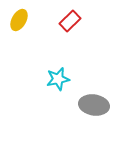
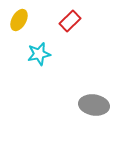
cyan star: moved 19 px left, 25 px up
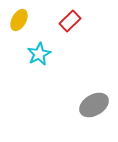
cyan star: rotated 15 degrees counterclockwise
gray ellipse: rotated 40 degrees counterclockwise
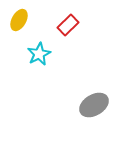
red rectangle: moved 2 px left, 4 px down
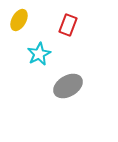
red rectangle: rotated 25 degrees counterclockwise
gray ellipse: moved 26 px left, 19 px up
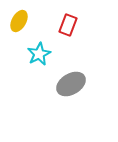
yellow ellipse: moved 1 px down
gray ellipse: moved 3 px right, 2 px up
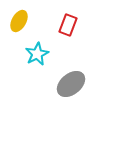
cyan star: moved 2 px left
gray ellipse: rotated 8 degrees counterclockwise
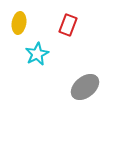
yellow ellipse: moved 2 px down; rotated 20 degrees counterclockwise
gray ellipse: moved 14 px right, 3 px down
